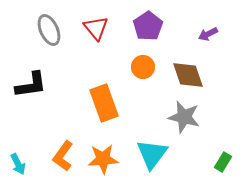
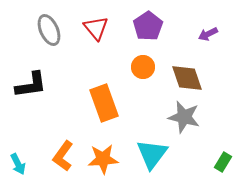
brown diamond: moved 1 px left, 3 px down
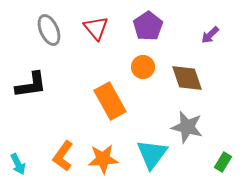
purple arrow: moved 2 px right, 1 px down; rotated 18 degrees counterclockwise
orange rectangle: moved 6 px right, 2 px up; rotated 9 degrees counterclockwise
gray star: moved 3 px right, 10 px down
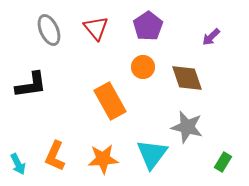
purple arrow: moved 1 px right, 2 px down
orange L-shape: moved 8 px left; rotated 12 degrees counterclockwise
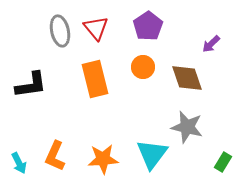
gray ellipse: moved 11 px right, 1 px down; rotated 12 degrees clockwise
purple arrow: moved 7 px down
orange rectangle: moved 15 px left, 22 px up; rotated 15 degrees clockwise
cyan arrow: moved 1 px right, 1 px up
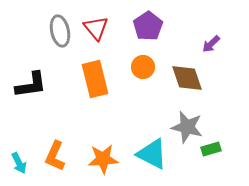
cyan triangle: rotated 40 degrees counterclockwise
green rectangle: moved 12 px left, 13 px up; rotated 42 degrees clockwise
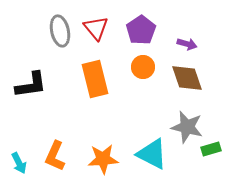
purple pentagon: moved 7 px left, 4 px down
purple arrow: moved 24 px left; rotated 120 degrees counterclockwise
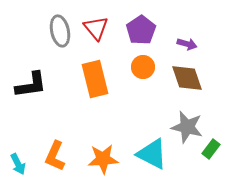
green rectangle: rotated 36 degrees counterclockwise
cyan arrow: moved 1 px left, 1 px down
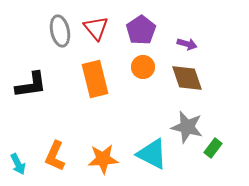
green rectangle: moved 2 px right, 1 px up
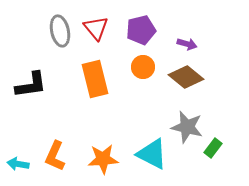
purple pentagon: rotated 20 degrees clockwise
brown diamond: moved 1 px left, 1 px up; rotated 32 degrees counterclockwise
cyan arrow: rotated 125 degrees clockwise
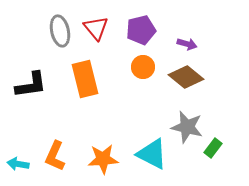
orange rectangle: moved 10 px left
